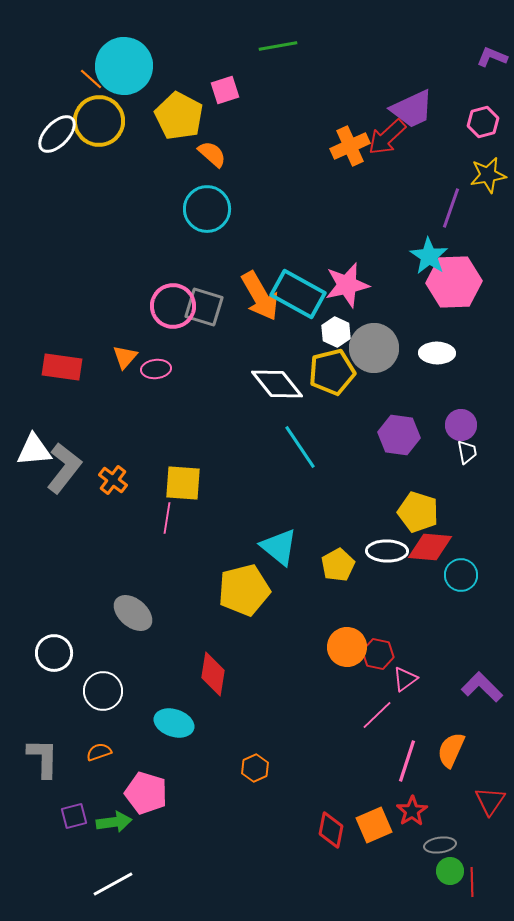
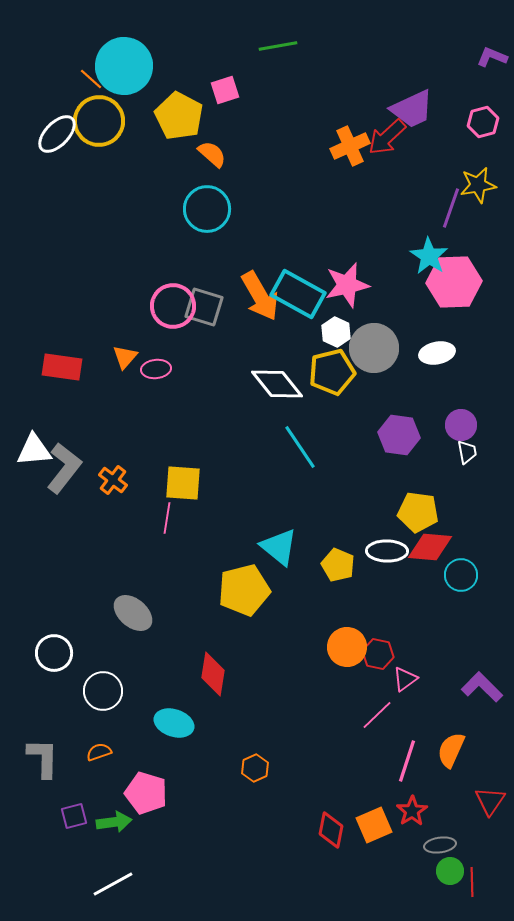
yellow star at (488, 175): moved 10 px left, 10 px down
white ellipse at (437, 353): rotated 12 degrees counterclockwise
yellow pentagon at (418, 512): rotated 9 degrees counterclockwise
yellow pentagon at (338, 565): rotated 20 degrees counterclockwise
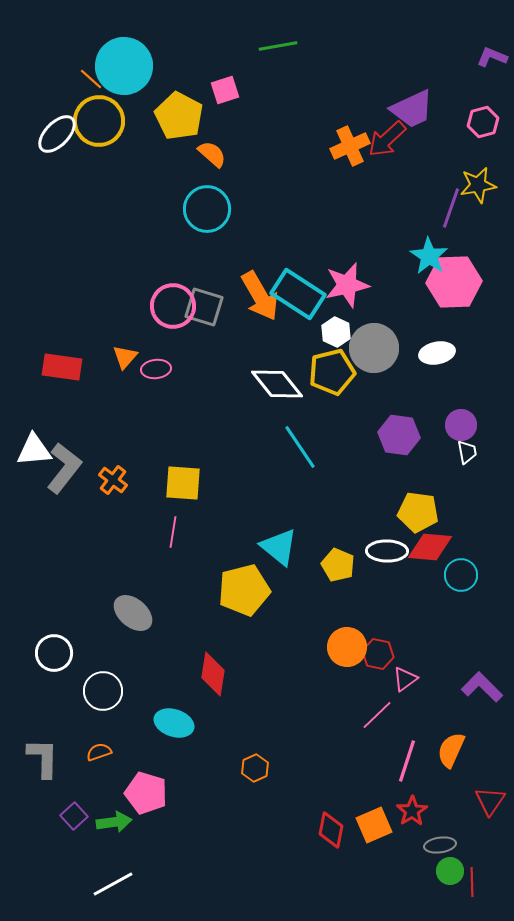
red arrow at (387, 137): moved 2 px down
cyan rectangle at (298, 294): rotated 4 degrees clockwise
pink line at (167, 518): moved 6 px right, 14 px down
purple square at (74, 816): rotated 28 degrees counterclockwise
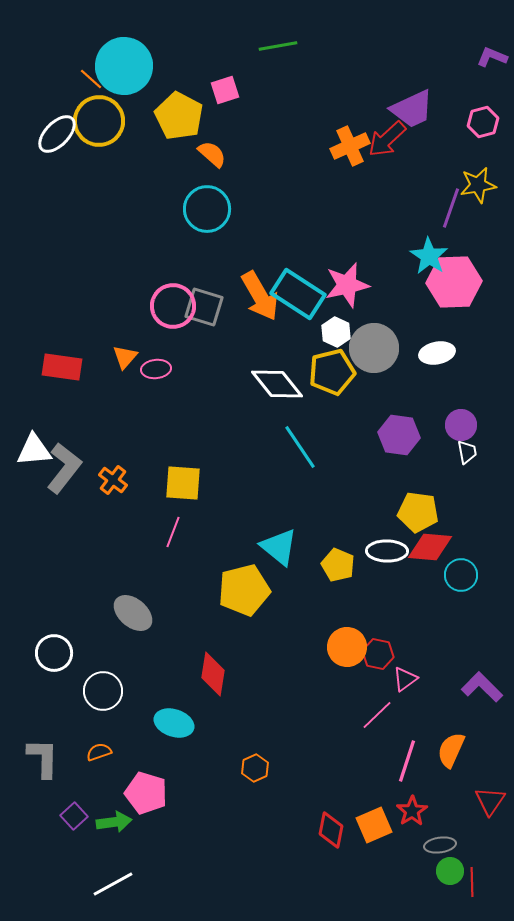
pink line at (173, 532): rotated 12 degrees clockwise
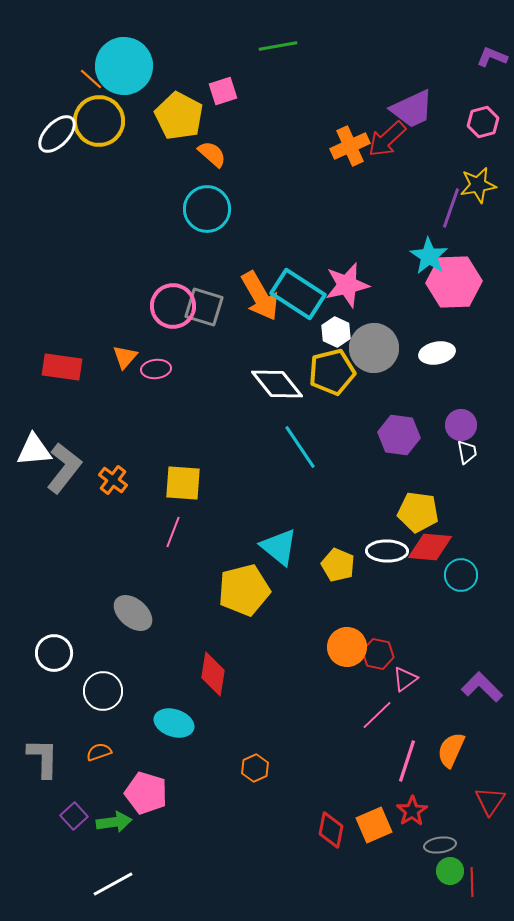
pink square at (225, 90): moved 2 px left, 1 px down
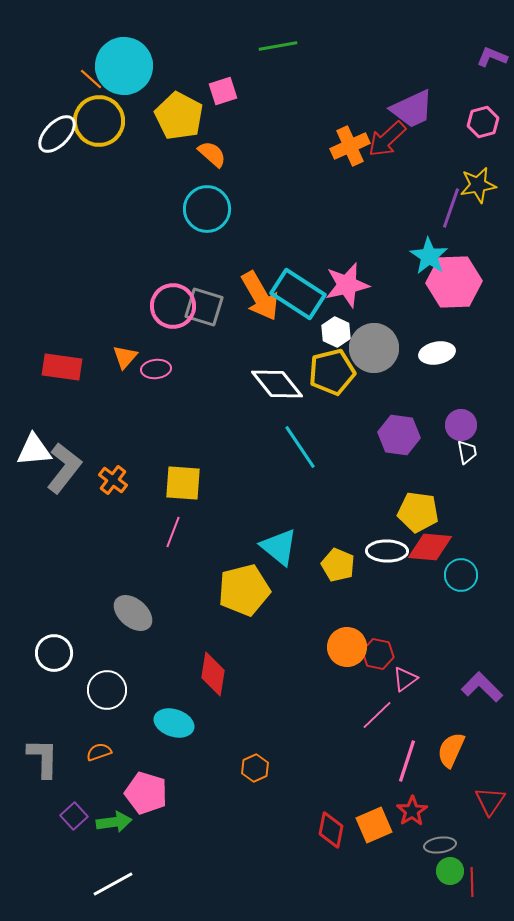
white circle at (103, 691): moved 4 px right, 1 px up
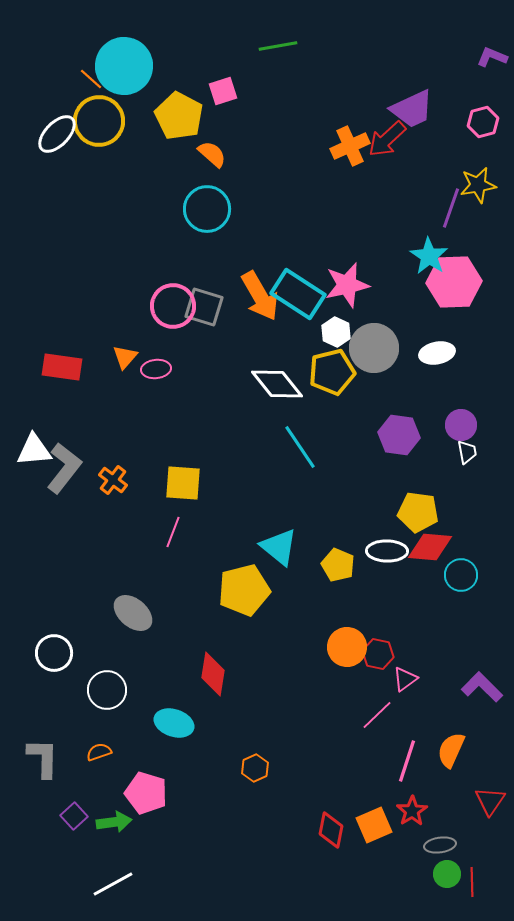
green circle at (450, 871): moved 3 px left, 3 px down
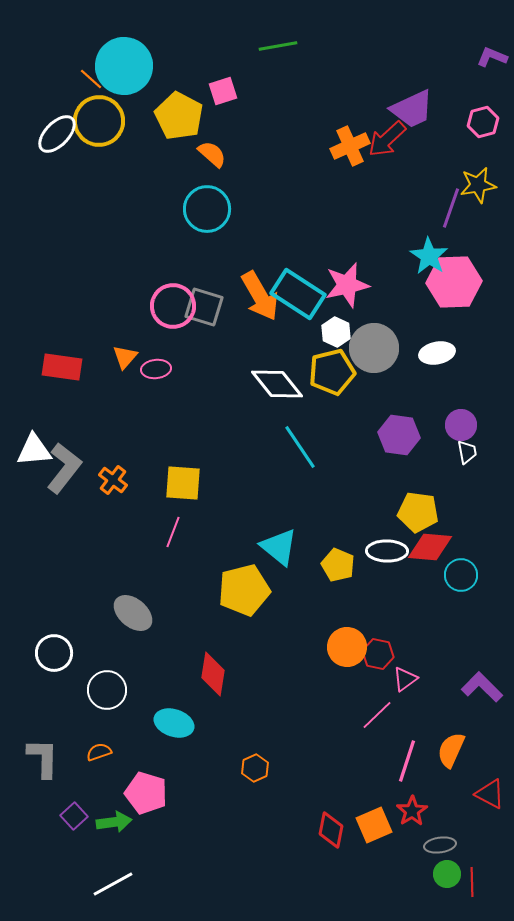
red triangle at (490, 801): moved 7 px up; rotated 36 degrees counterclockwise
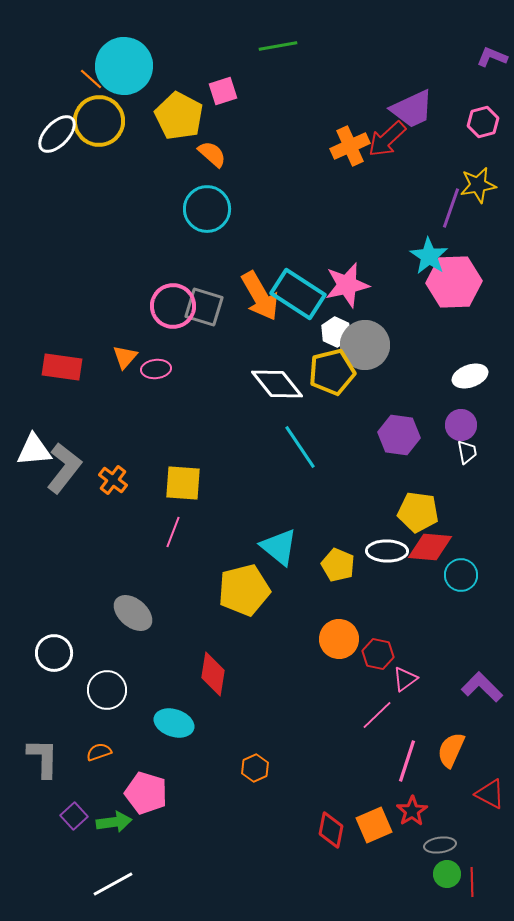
gray circle at (374, 348): moved 9 px left, 3 px up
white ellipse at (437, 353): moved 33 px right, 23 px down; rotated 8 degrees counterclockwise
orange circle at (347, 647): moved 8 px left, 8 px up
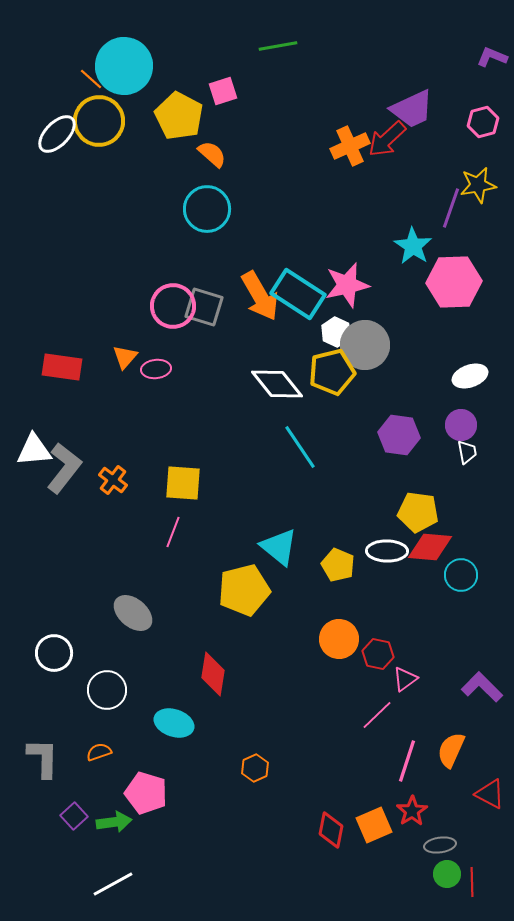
cyan star at (429, 256): moved 16 px left, 10 px up
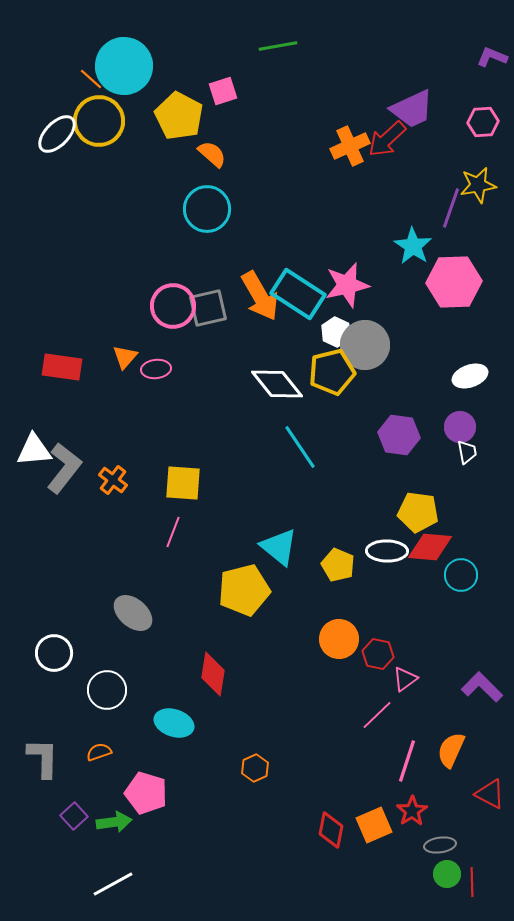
pink hexagon at (483, 122): rotated 12 degrees clockwise
gray square at (204, 307): moved 4 px right, 1 px down; rotated 30 degrees counterclockwise
purple circle at (461, 425): moved 1 px left, 2 px down
